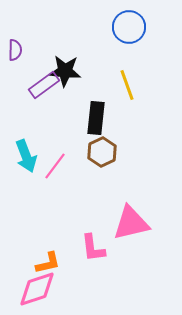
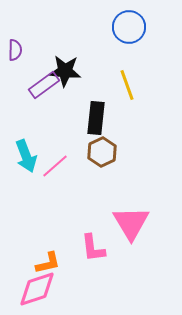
pink line: rotated 12 degrees clockwise
pink triangle: rotated 48 degrees counterclockwise
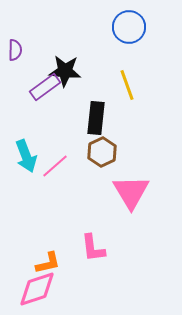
purple rectangle: moved 1 px right, 2 px down
pink triangle: moved 31 px up
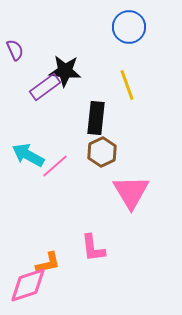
purple semicircle: rotated 25 degrees counterclockwise
cyan arrow: moved 2 px right, 1 px up; rotated 140 degrees clockwise
pink diamond: moved 9 px left, 4 px up
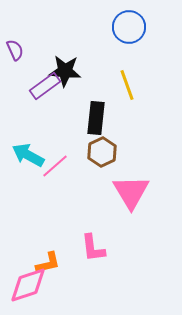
purple rectangle: moved 1 px up
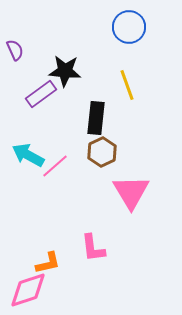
purple rectangle: moved 4 px left, 8 px down
pink diamond: moved 5 px down
